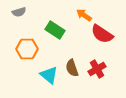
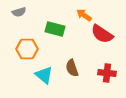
green rectangle: moved 1 px up; rotated 18 degrees counterclockwise
red cross: moved 10 px right, 4 px down; rotated 36 degrees clockwise
cyan triangle: moved 5 px left
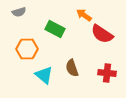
green rectangle: rotated 12 degrees clockwise
